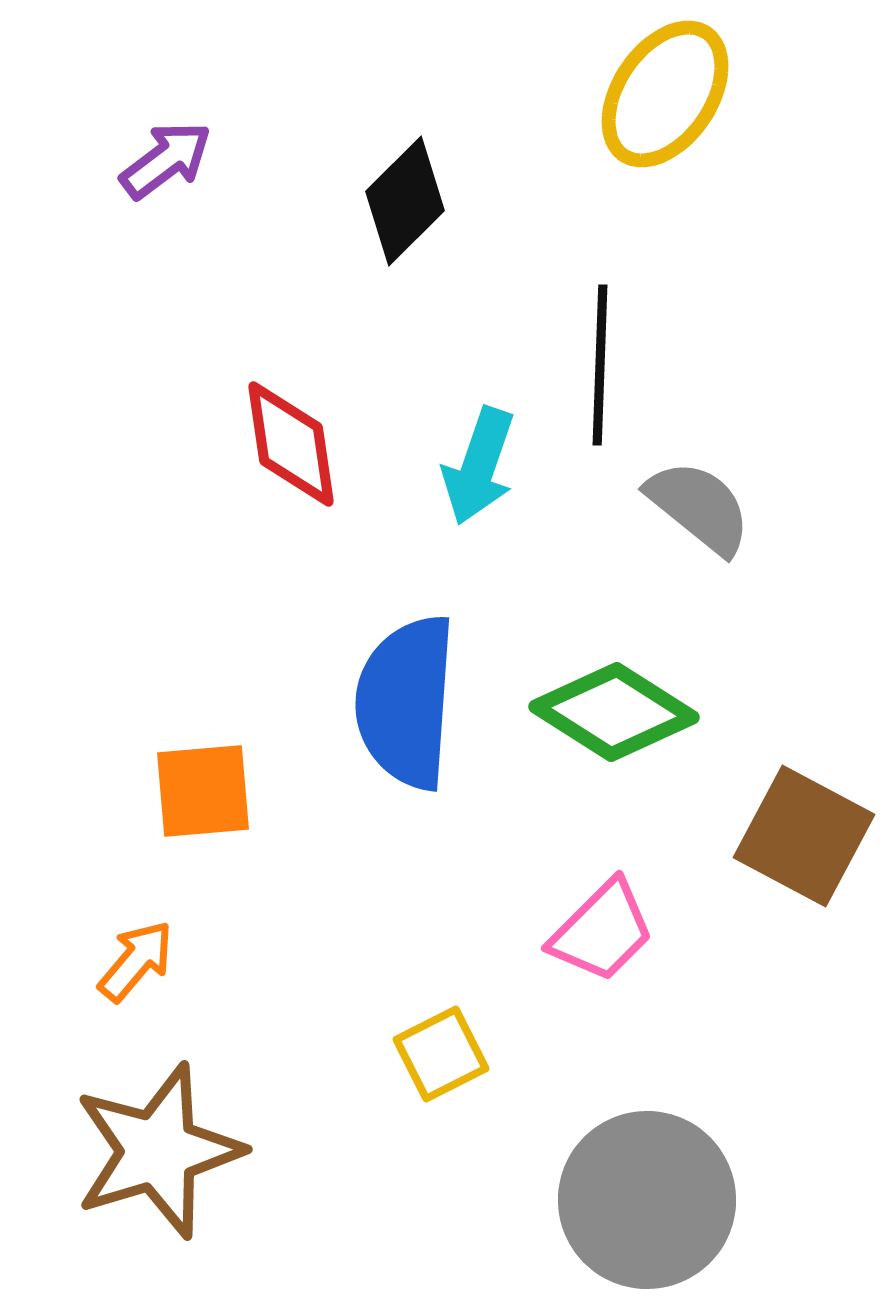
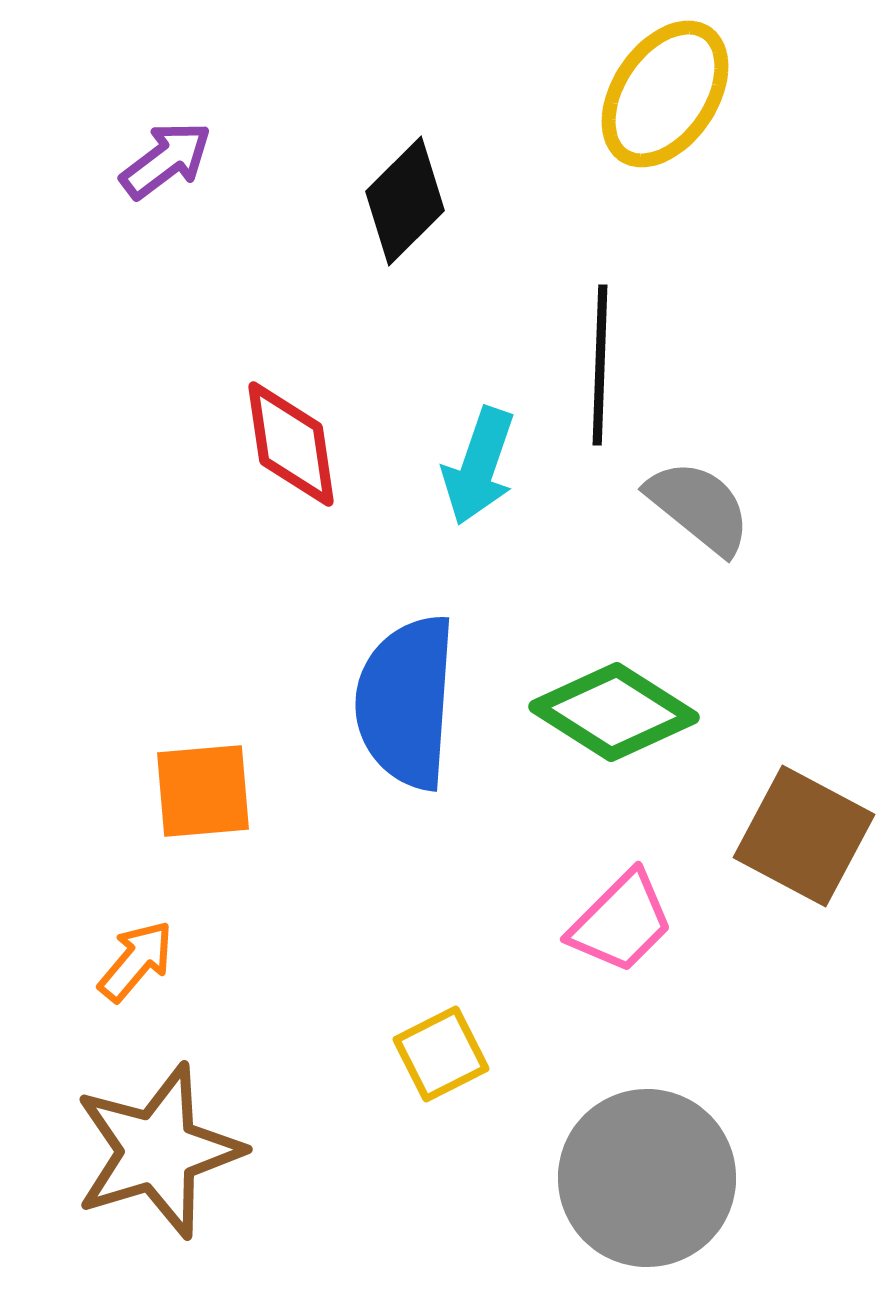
pink trapezoid: moved 19 px right, 9 px up
gray circle: moved 22 px up
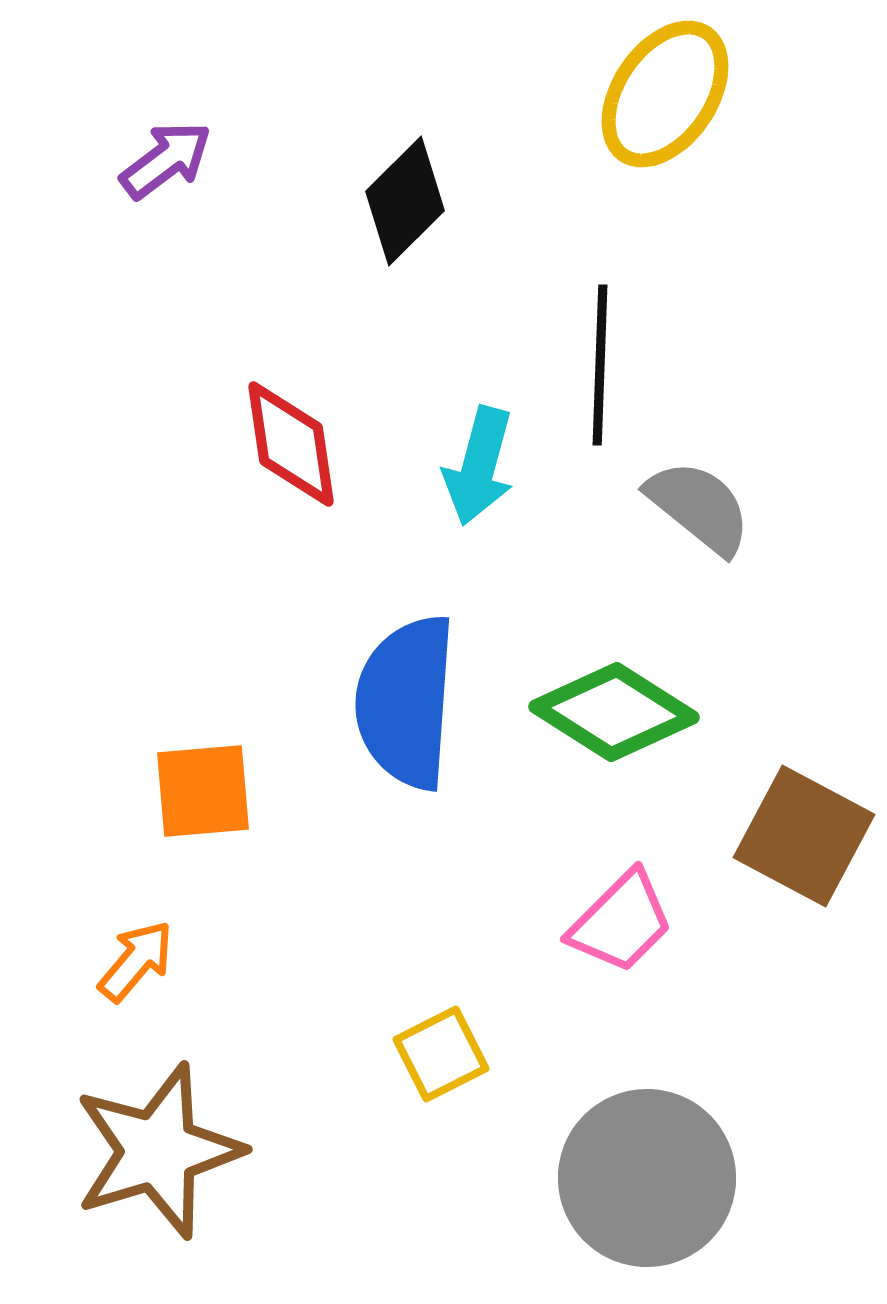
cyan arrow: rotated 4 degrees counterclockwise
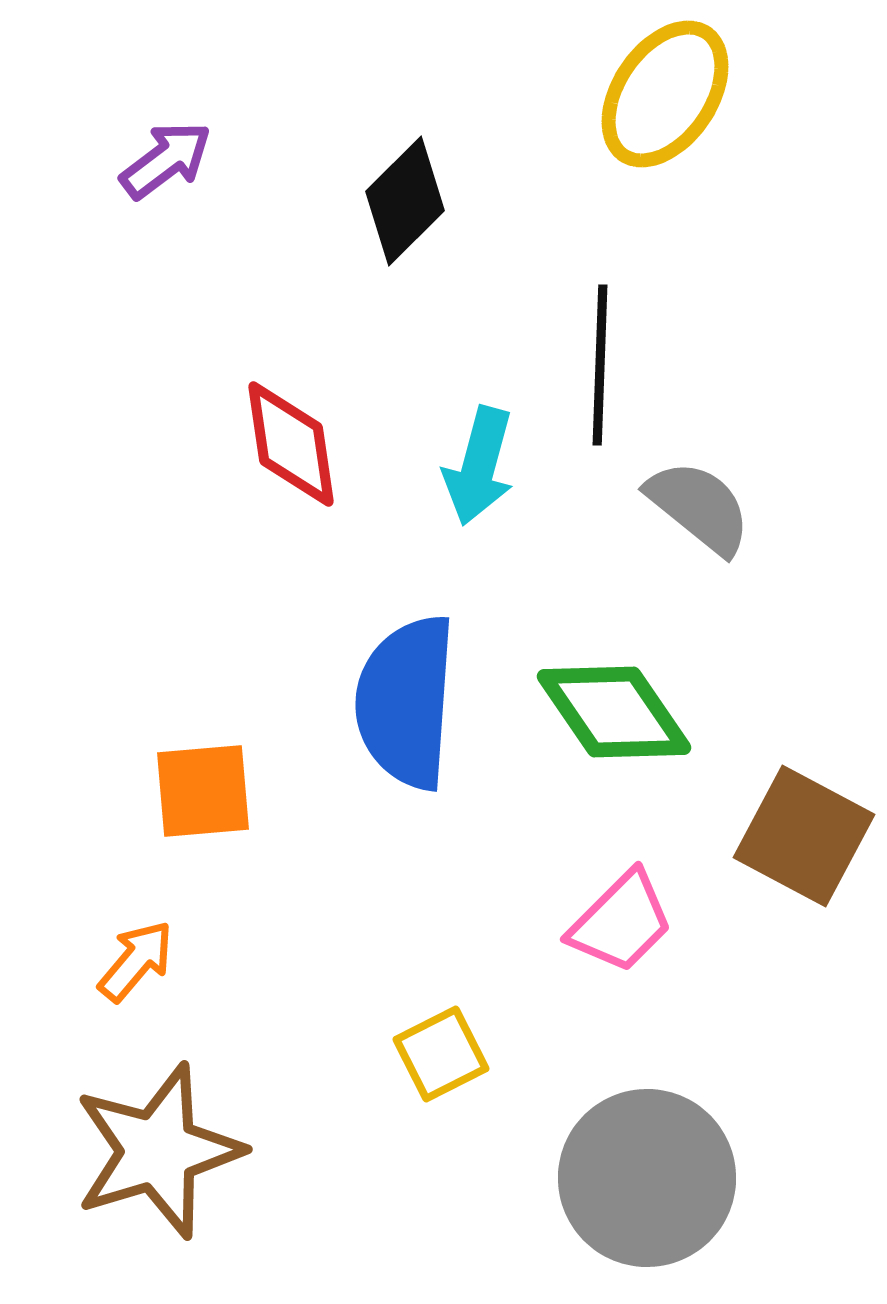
green diamond: rotated 23 degrees clockwise
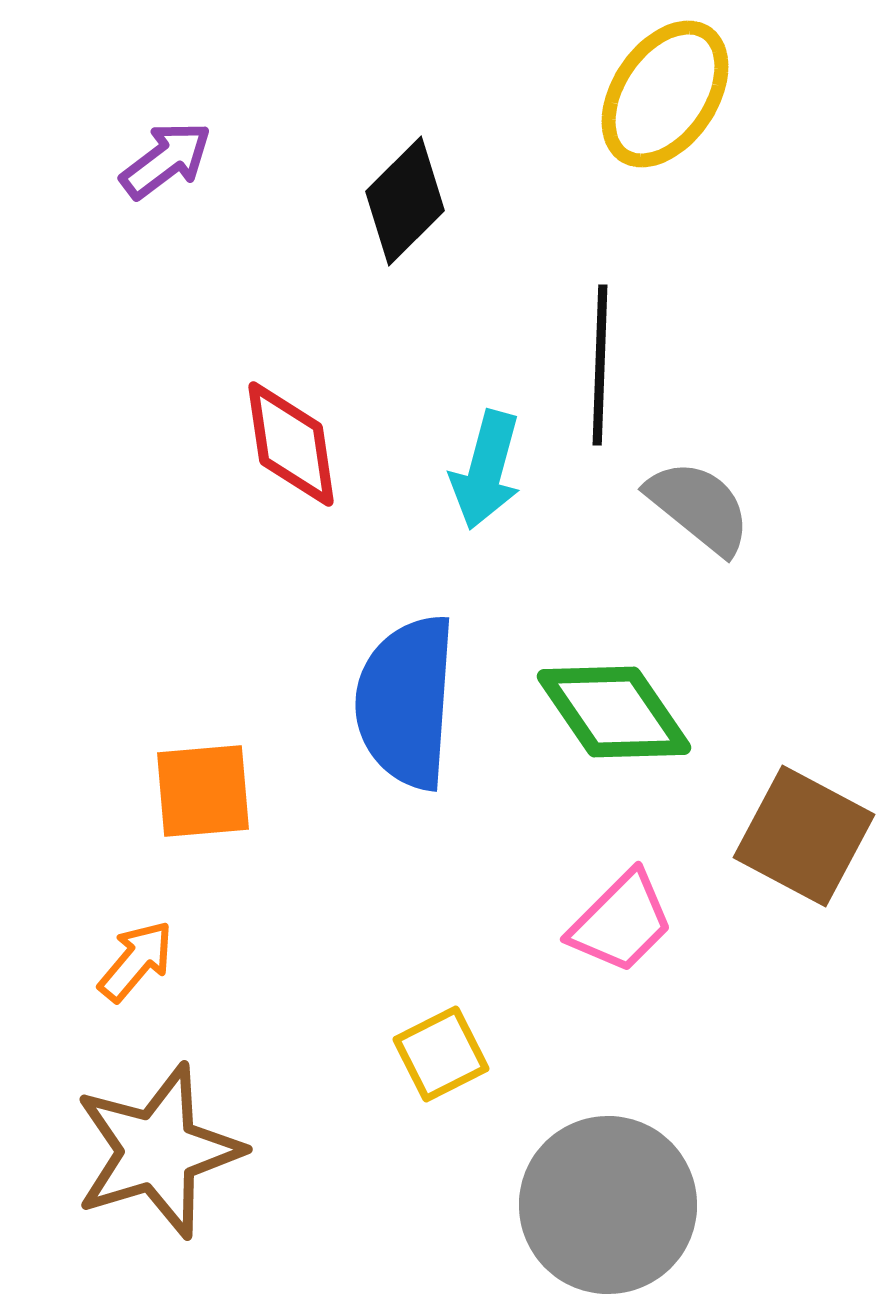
cyan arrow: moved 7 px right, 4 px down
gray circle: moved 39 px left, 27 px down
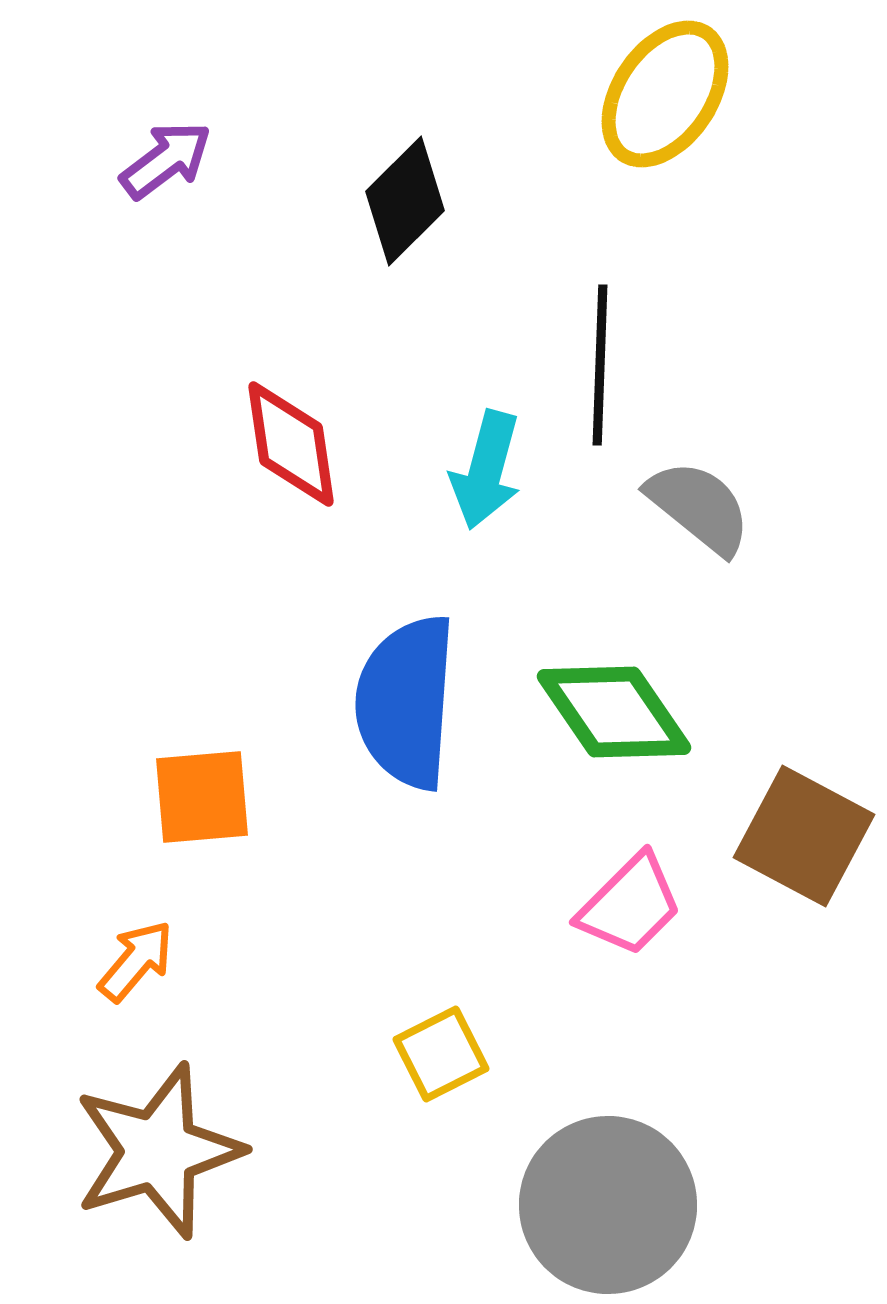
orange square: moved 1 px left, 6 px down
pink trapezoid: moved 9 px right, 17 px up
